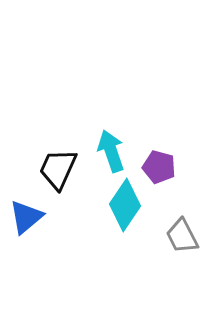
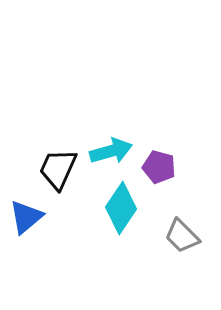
cyan arrow: rotated 93 degrees clockwise
cyan diamond: moved 4 px left, 3 px down
gray trapezoid: rotated 18 degrees counterclockwise
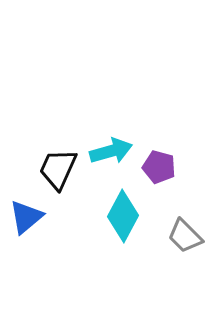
cyan diamond: moved 2 px right, 8 px down; rotated 6 degrees counterclockwise
gray trapezoid: moved 3 px right
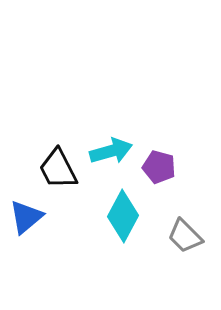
black trapezoid: rotated 51 degrees counterclockwise
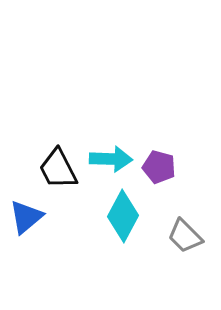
cyan arrow: moved 8 px down; rotated 18 degrees clockwise
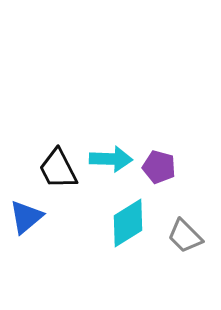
cyan diamond: moved 5 px right, 7 px down; rotated 30 degrees clockwise
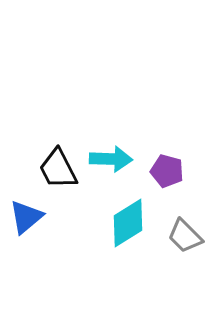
purple pentagon: moved 8 px right, 4 px down
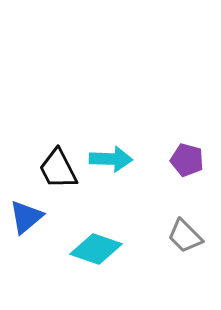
purple pentagon: moved 20 px right, 11 px up
cyan diamond: moved 32 px left, 26 px down; rotated 51 degrees clockwise
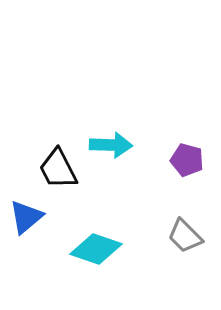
cyan arrow: moved 14 px up
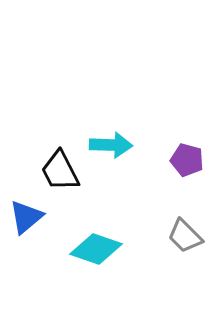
black trapezoid: moved 2 px right, 2 px down
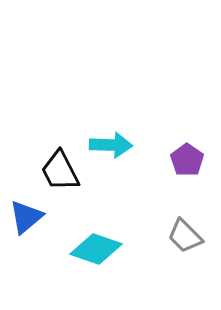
purple pentagon: rotated 20 degrees clockwise
